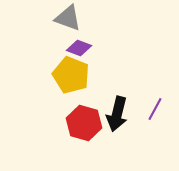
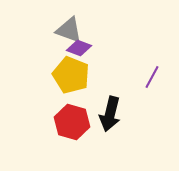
gray triangle: moved 1 px right, 12 px down
purple line: moved 3 px left, 32 px up
black arrow: moved 7 px left
red hexagon: moved 12 px left, 1 px up
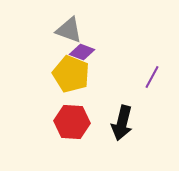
purple diamond: moved 3 px right, 4 px down
yellow pentagon: moved 1 px up
black arrow: moved 12 px right, 9 px down
red hexagon: rotated 12 degrees counterclockwise
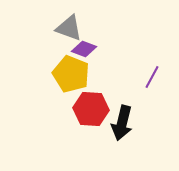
gray triangle: moved 2 px up
purple diamond: moved 2 px right, 3 px up
red hexagon: moved 19 px right, 13 px up
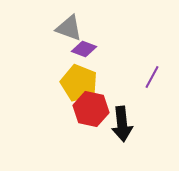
yellow pentagon: moved 8 px right, 9 px down
red hexagon: rotated 8 degrees clockwise
black arrow: moved 1 px down; rotated 20 degrees counterclockwise
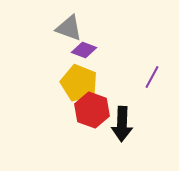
purple diamond: moved 1 px down
red hexagon: moved 1 px right, 1 px down; rotated 8 degrees clockwise
black arrow: rotated 8 degrees clockwise
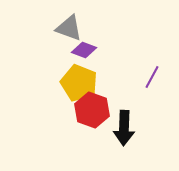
black arrow: moved 2 px right, 4 px down
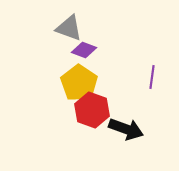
purple line: rotated 20 degrees counterclockwise
yellow pentagon: rotated 12 degrees clockwise
black arrow: moved 2 px right, 1 px down; rotated 72 degrees counterclockwise
